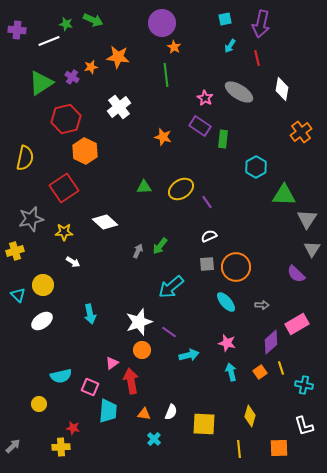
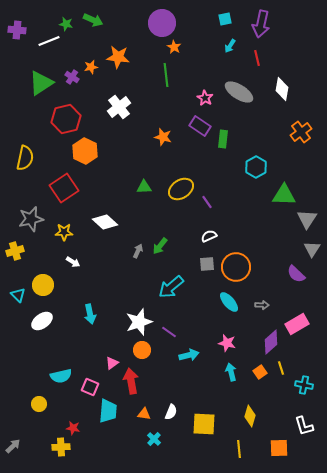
cyan ellipse at (226, 302): moved 3 px right
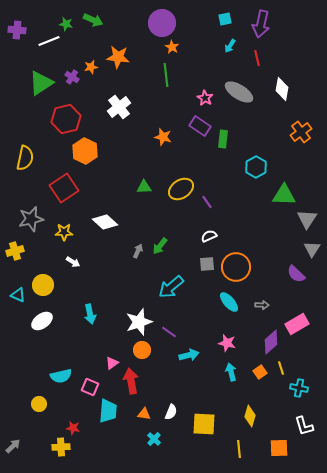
orange star at (174, 47): moved 2 px left
cyan triangle at (18, 295): rotated 21 degrees counterclockwise
cyan cross at (304, 385): moved 5 px left, 3 px down
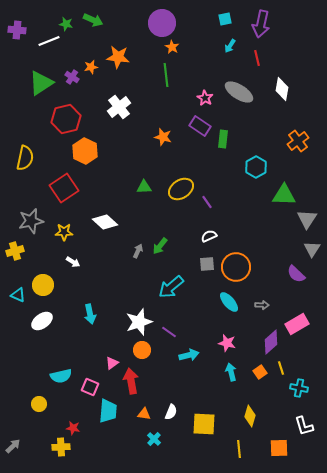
orange cross at (301, 132): moved 3 px left, 9 px down
gray star at (31, 219): moved 2 px down
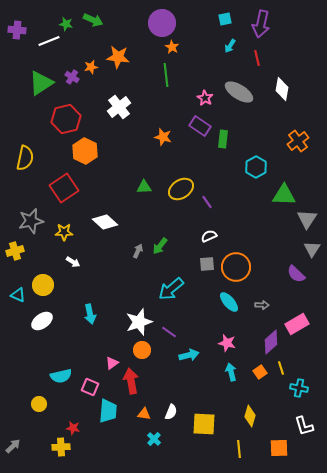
cyan arrow at (171, 287): moved 2 px down
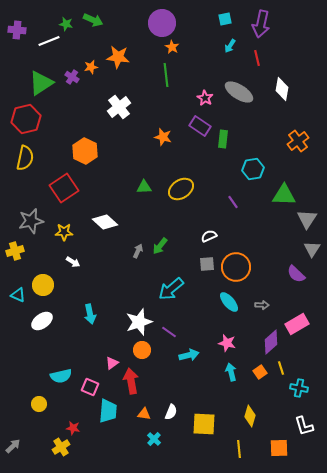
red hexagon at (66, 119): moved 40 px left
cyan hexagon at (256, 167): moved 3 px left, 2 px down; rotated 20 degrees clockwise
purple line at (207, 202): moved 26 px right
yellow cross at (61, 447): rotated 30 degrees counterclockwise
